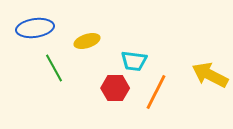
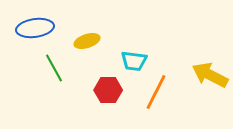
red hexagon: moved 7 px left, 2 px down
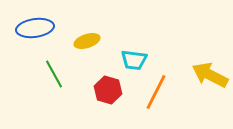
cyan trapezoid: moved 1 px up
green line: moved 6 px down
red hexagon: rotated 16 degrees clockwise
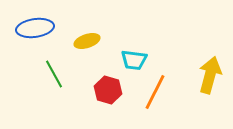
yellow arrow: rotated 78 degrees clockwise
orange line: moved 1 px left
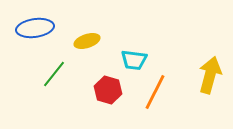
green line: rotated 68 degrees clockwise
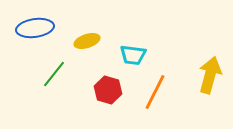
cyan trapezoid: moved 1 px left, 5 px up
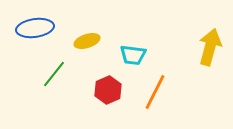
yellow arrow: moved 28 px up
red hexagon: rotated 20 degrees clockwise
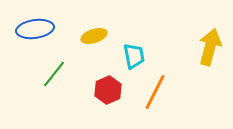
blue ellipse: moved 1 px down
yellow ellipse: moved 7 px right, 5 px up
cyan trapezoid: moved 1 px right, 1 px down; rotated 108 degrees counterclockwise
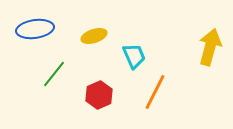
cyan trapezoid: rotated 12 degrees counterclockwise
red hexagon: moved 9 px left, 5 px down
